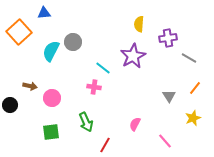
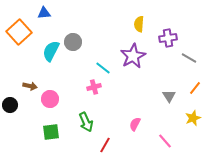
pink cross: rotated 24 degrees counterclockwise
pink circle: moved 2 px left, 1 px down
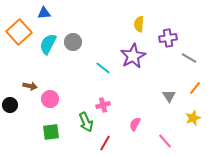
cyan semicircle: moved 3 px left, 7 px up
pink cross: moved 9 px right, 18 px down
red line: moved 2 px up
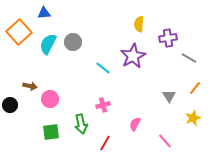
green arrow: moved 5 px left, 2 px down; rotated 12 degrees clockwise
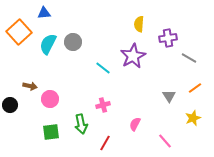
orange line: rotated 16 degrees clockwise
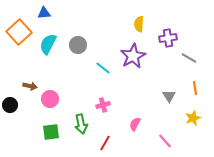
gray circle: moved 5 px right, 3 px down
orange line: rotated 64 degrees counterclockwise
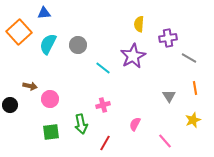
yellow star: moved 2 px down
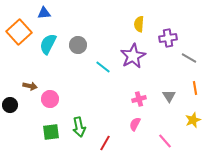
cyan line: moved 1 px up
pink cross: moved 36 px right, 6 px up
green arrow: moved 2 px left, 3 px down
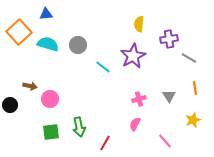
blue triangle: moved 2 px right, 1 px down
purple cross: moved 1 px right, 1 px down
cyan semicircle: rotated 80 degrees clockwise
